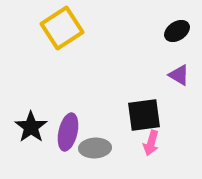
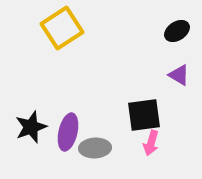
black star: rotated 16 degrees clockwise
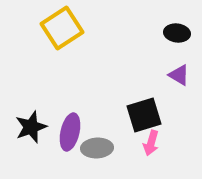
black ellipse: moved 2 px down; rotated 40 degrees clockwise
black square: rotated 9 degrees counterclockwise
purple ellipse: moved 2 px right
gray ellipse: moved 2 px right
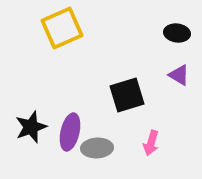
yellow square: rotated 9 degrees clockwise
black square: moved 17 px left, 20 px up
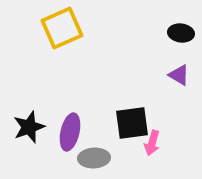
black ellipse: moved 4 px right
black square: moved 5 px right, 28 px down; rotated 9 degrees clockwise
black star: moved 2 px left
pink arrow: moved 1 px right
gray ellipse: moved 3 px left, 10 px down
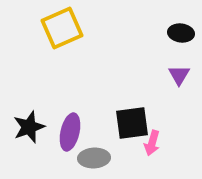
purple triangle: rotated 30 degrees clockwise
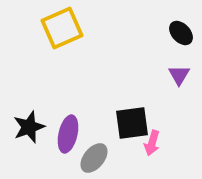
black ellipse: rotated 40 degrees clockwise
purple ellipse: moved 2 px left, 2 px down
gray ellipse: rotated 48 degrees counterclockwise
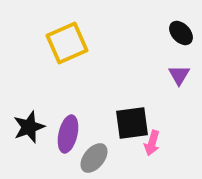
yellow square: moved 5 px right, 15 px down
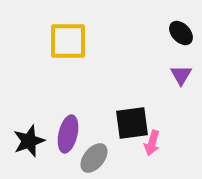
yellow square: moved 1 px right, 2 px up; rotated 24 degrees clockwise
purple triangle: moved 2 px right
black star: moved 14 px down
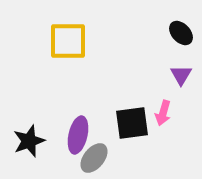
purple ellipse: moved 10 px right, 1 px down
pink arrow: moved 11 px right, 30 px up
